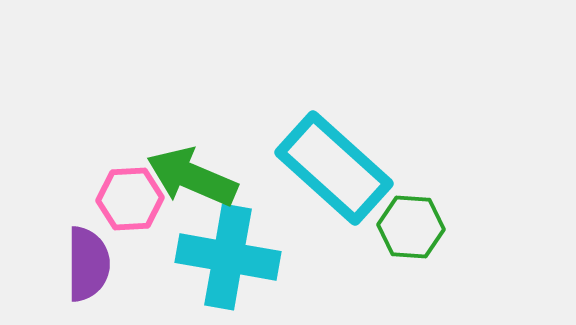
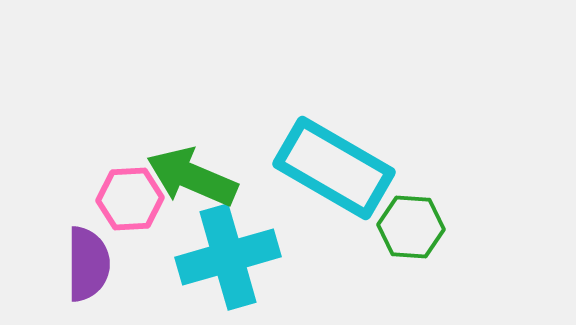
cyan rectangle: rotated 12 degrees counterclockwise
cyan cross: rotated 26 degrees counterclockwise
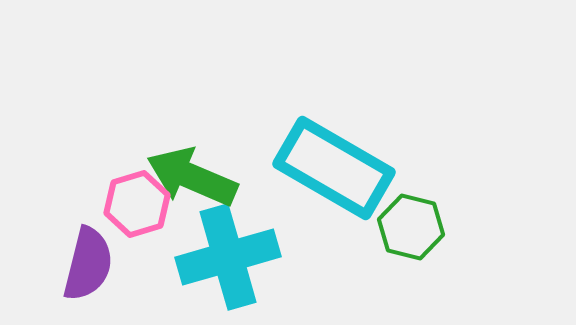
pink hexagon: moved 7 px right, 5 px down; rotated 14 degrees counterclockwise
green hexagon: rotated 10 degrees clockwise
purple semicircle: rotated 14 degrees clockwise
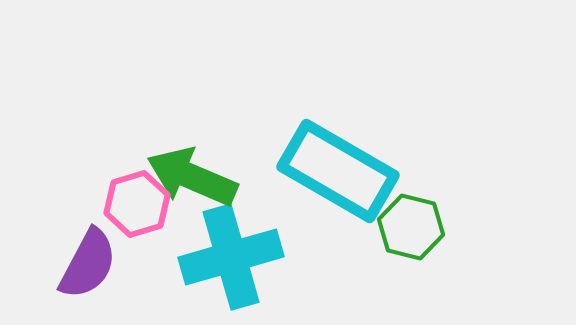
cyan rectangle: moved 4 px right, 3 px down
cyan cross: moved 3 px right
purple semicircle: rotated 14 degrees clockwise
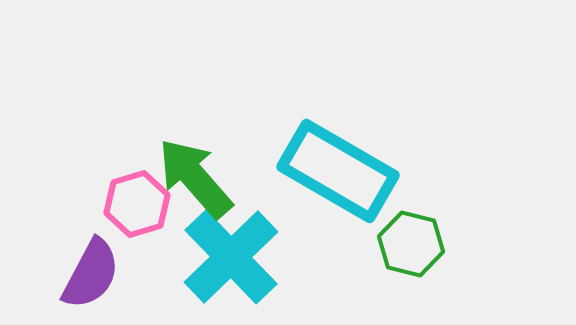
green arrow: moved 3 px right, 1 px down; rotated 26 degrees clockwise
green hexagon: moved 17 px down
cyan cross: rotated 28 degrees counterclockwise
purple semicircle: moved 3 px right, 10 px down
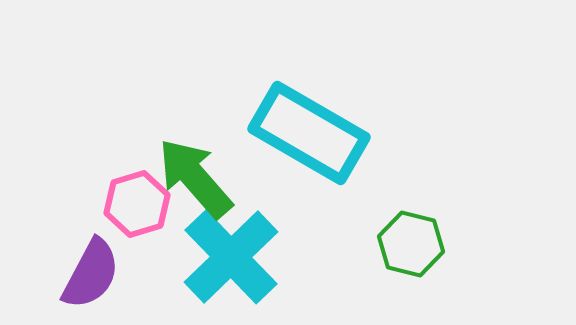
cyan rectangle: moved 29 px left, 38 px up
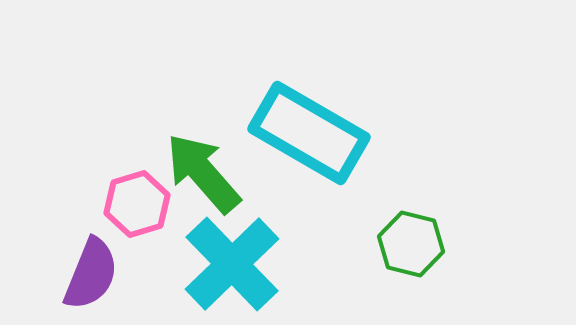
green arrow: moved 8 px right, 5 px up
cyan cross: moved 1 px right, 7 px down
purple semicircle: rotated 6 degrees counterclockwise
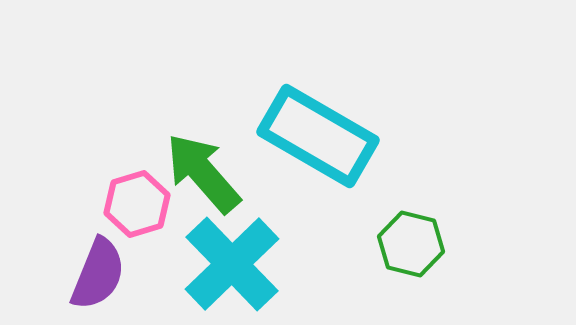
cyan rectangle: moved 9 px right, 3 px down
purple semicircle: moved 7 px right
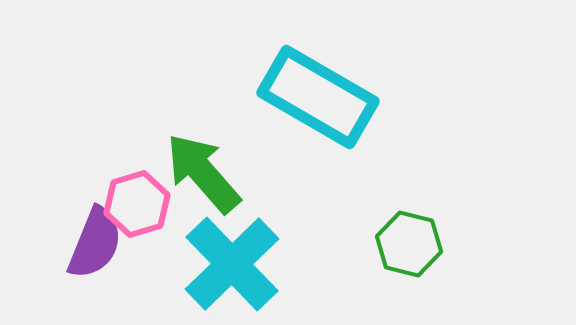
cyan rectangle: moved 39 px up
green hexagon: moved 2 px left
purple semicircle: moved 3 px left, 31 px up
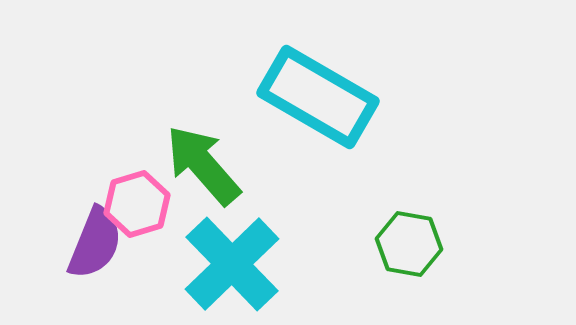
green arrow: moved 8 px up
green hexagon: rotated 4 degrees counterclockwise
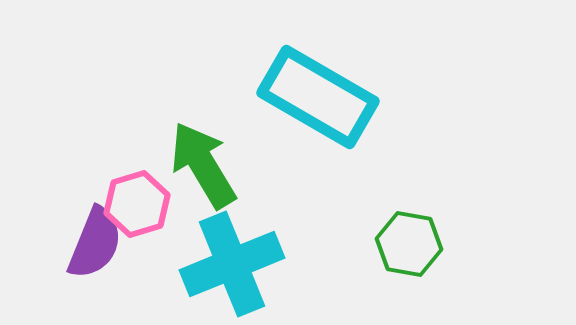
green arrow: rotated 10 degrees clockwise
cyan cross: rotated 22 degrees clockwise
